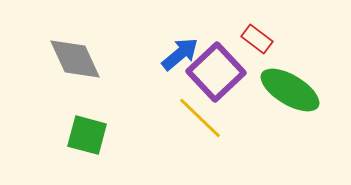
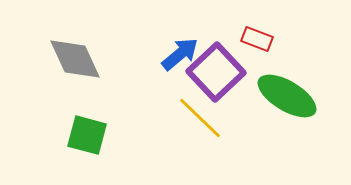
red rectangle: rotated 16 degrees counterclockwise
green ellipse: moved 3 px left, 6 px down
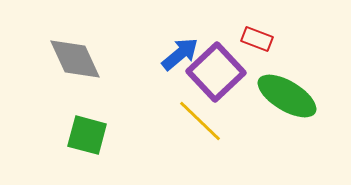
yellow line: moved 3 px down
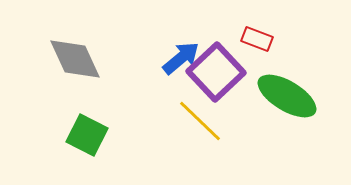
blue arrow: moved 1 px right, 4 px down
green square: rotated 12 degrees clockwise
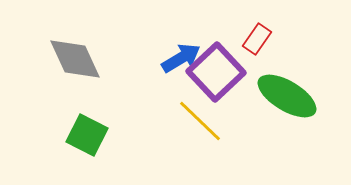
red rectangle: rotated 76 degrees counterclockwise
blue arrow: rotated 9 degrees clockwise
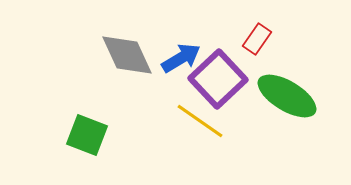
gray diamond: moved 52 px right, 4 px up
purple square: moved 2 px right, 7 px down
yellow line: rotated 9 degrees counterclockwise
green square: rotated 6 degrees counterclockwise
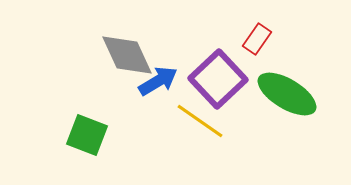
blue arrow: moved 23 px left, 23 px down
green ellipse: moved 2 px up
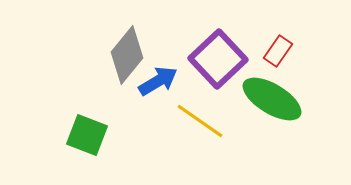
red rectangle: moved 21 px right, 12 px down
gray diamond: rotated 64 degrees clockwise
purple square: moved 20 px up
green ellipse: moved 15 px left, 5 px down
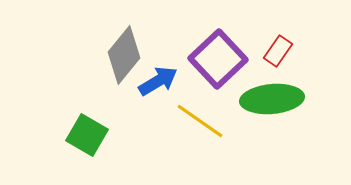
gray diamond: moved 3 px left
green ellipse: rotated 36 degrees counterclockwise
green square: rotated 9 degrees clockwise
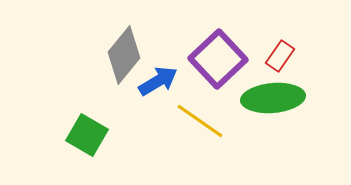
red rectangle: moved 2 px right, 5 px down
green ellipse: moved 1 px right, 1 px up
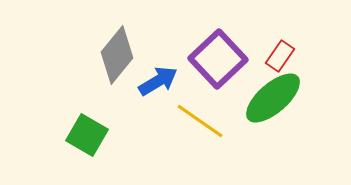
gray diamond: moved 7 px left
green ellipse: rotated 36 degrees counterclockwise
